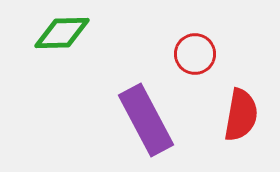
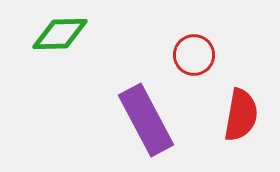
green diamond: moved 2 px left, 1 px down
red circle: moved 1 px left, 1 px down
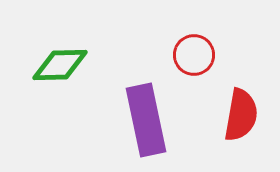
green diamond: moved 31 px down
purple rectangle: rotated 16 degrees clockwise
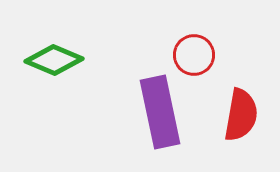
green diamond: moved 6 px left, 5 px up; rotated 24 degrees clockwise
purple rectangle: moved 14 px right, 8 px up
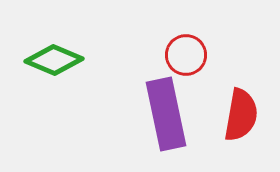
red circle: moved 8 px left
purple rectangle: moved 6 px right, 2 px down
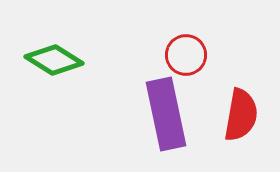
green diamond: rotated 10 degrees clockwise
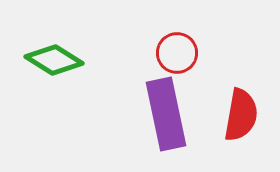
red circle: moved 9 px left, 2 px up
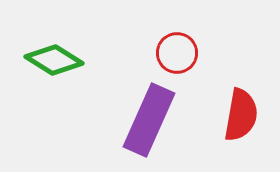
purple rectangle: moved 17 px left, 6 px down; rotated 36 degrees clockwise
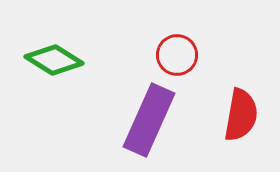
red circle: moved 2 px down
